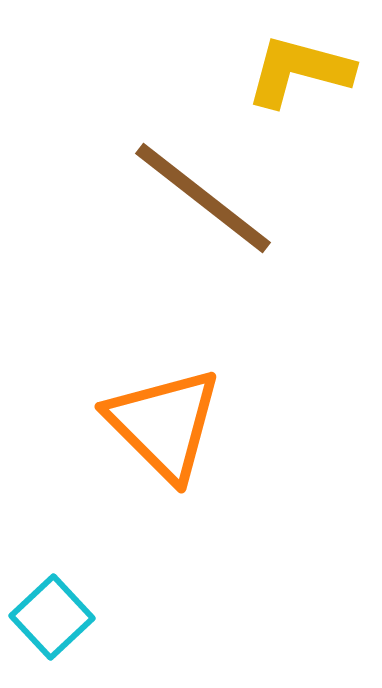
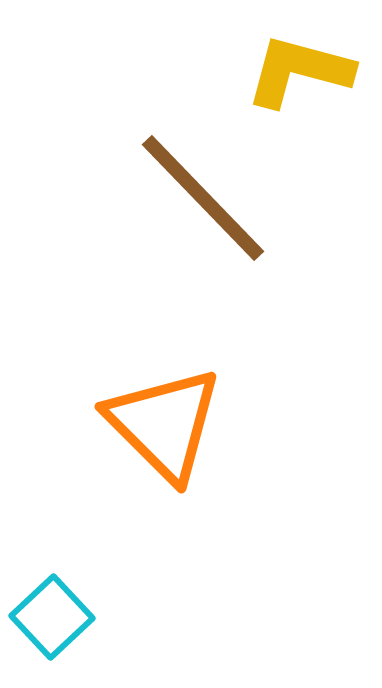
brown line: rotated 8 degrees clockwise
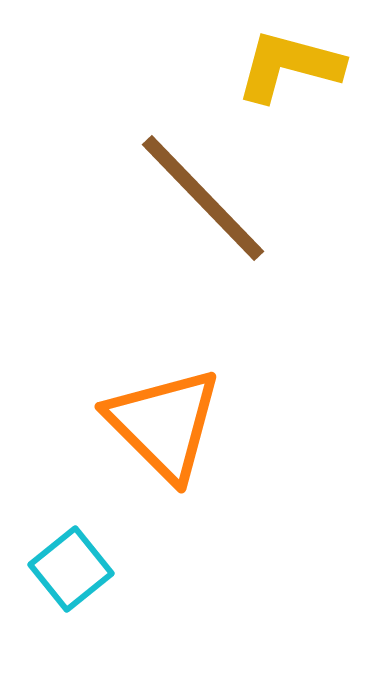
yellow L-shape: moved 10 px left, 5 px up
cyan square: moved 19 px right, 48 px up; rotated 4 degrees clockwise
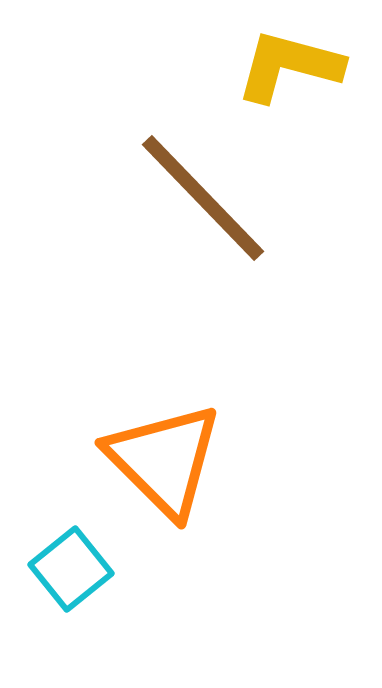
orange triangle: moved 36 px down
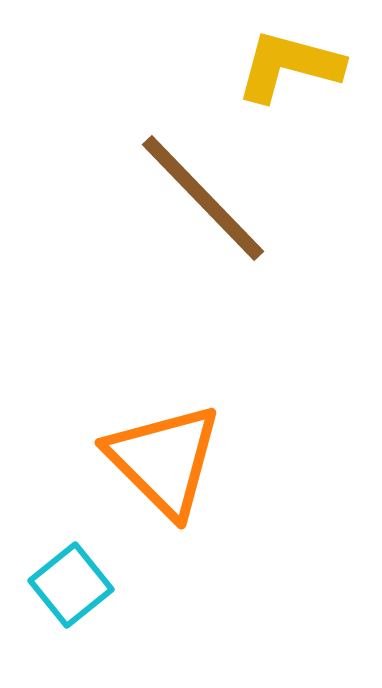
cyan square: moved 16 px down
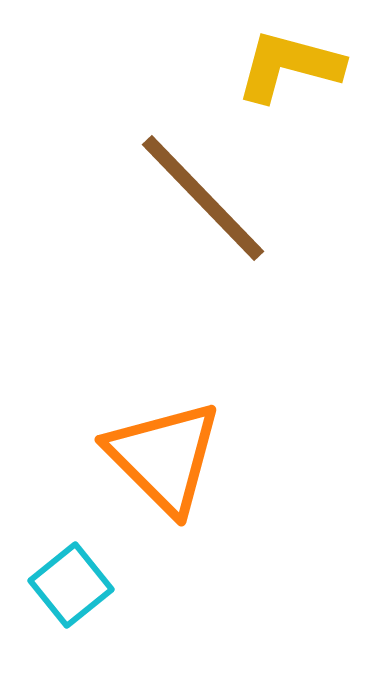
orange triangle: moved 3 px up
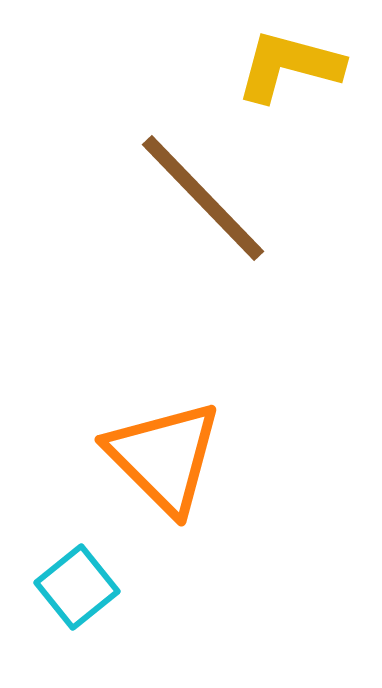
cyan square: moved 6 px right, 2 px down
